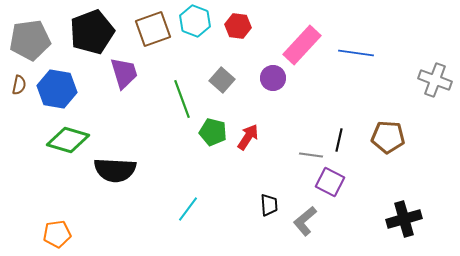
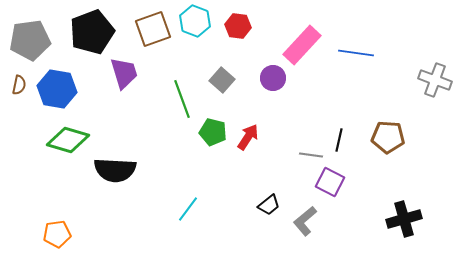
black trapezoid: rotated 55 degrees clockwise
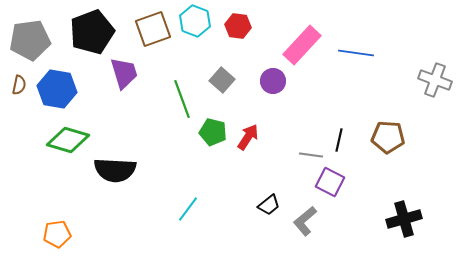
purple circle: moved 3 px down
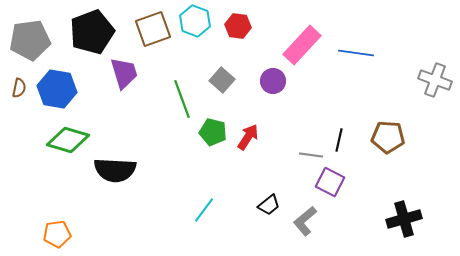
brown semicircle: moved 3 px down
cyan line: moved 16 px right, 1 px down
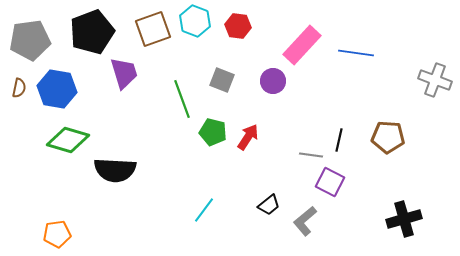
gray square: rotated 20 degrees counterclockwise
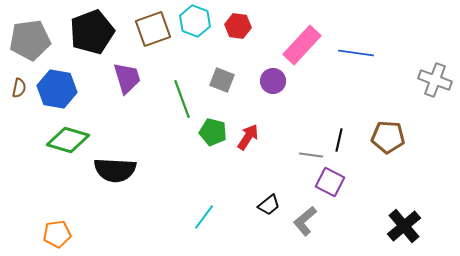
purple trapezoid: moved 3 px right, 5 px down
cyan line: moved 7 px down
black cross: moved 7 px down; rotated 24 degrees counterclockwise
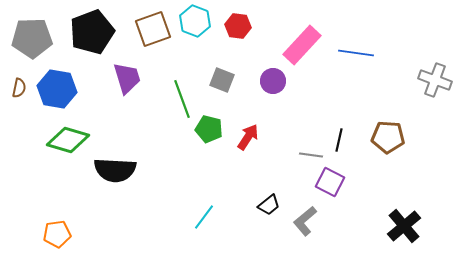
gray pentagon: moved 2 px right, 2 px up; rotated 6 degrees clockwise
green pentagon: moved 4 px left, 3 px up
